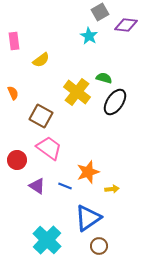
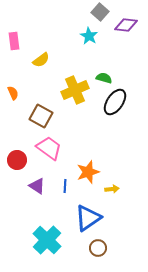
gray square: rotated 18 degrees counterclockwise
yellow cross: moved 2 px left, 2 px up; rotated 28 degrees clockwise
blue line: rotated 72 degrees clockwise
brown circle: moved 1 px left, 2 px down
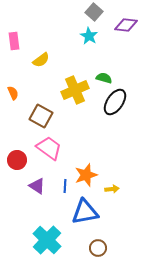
gray square: moved 6 px left
orange star: moved 2 px left, 3 px down
blue triangle: moved 3 px left, 6 px up; rotated 24 degrees clockwise
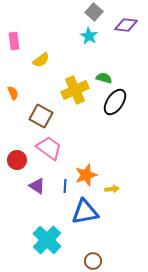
brown circle: moved 5 px left, 13 px down
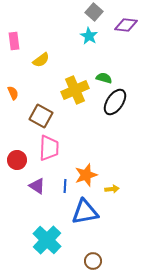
pink trapezoid: rotated 56 degrees clockwise
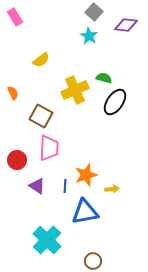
pink rectangle: moved 1 px right, 24 px up; rotated 24 degrees counterclockwise
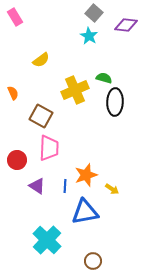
gray square: moved 1 px down
black ellipse: rotated 32 degrees counterclockwise
yellow arrow: rotated 40 degrees clockwise
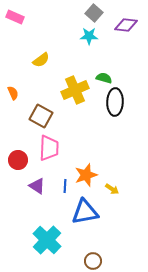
pink rectangle: rotated 36 degrees counterclockwise
cyan star: rotated 30 degrees counterclockwise
red circle: moved 1 px right
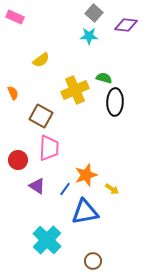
blue line: moved 3 px down; rotated 32 degrees clockwise
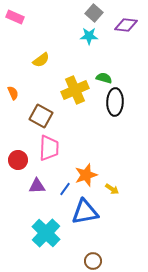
purple triangle: rotated 36 degrees counterclockwise
cyan cross: moved 1 px left, 7 px up
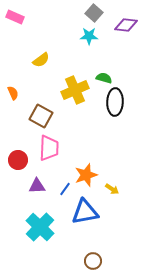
cyan cross: moved 6 px left, 6 px up
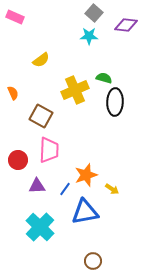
pink trapezoid: moved 2 px down
